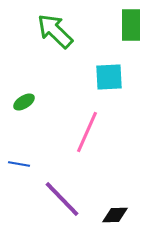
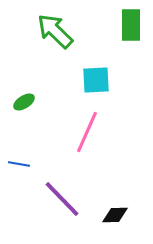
cyan square: moved 13 px left, 3 px down
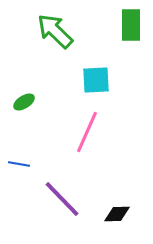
black diamond: moved 2 px right, 1 px up
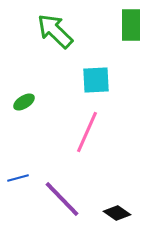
blue line: moved 1 px left, 14 px down; rotated 25 degrees counterclockwise
black diamond: moved 1 px up; rotated 36 degrees clockwise
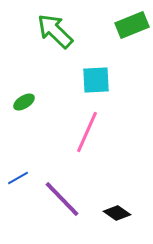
green rectangle: moved 1 px right; rotated 68 degrees clockwise
blue line: rotated 15 degrees counterclockwise
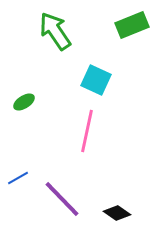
green arrow: rotated 12 degrees clockwise
cyan square: rotated 28 degrees clockwise
pink line: moved 1 px up; rotated 12 degrees counterclockwise
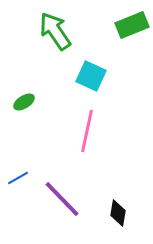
cyan square: moved 5 px left, 4 px up
black diamond: moved 1 px right; rotated 64 degrees clockwise
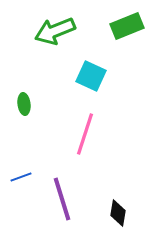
green rectangle: moved 5 px left, 1 px down
green arrow: rotated 78 degrees counterclockwise
green ellipse: moved 2 px down; rotated 65 degrees counterclockwise
pink line: moved 2 px left, 3 px down; rotated 6 degrees clockwise
blue line: moved 3 px right, 1 px up; rotated 10 degrees clockwise
purple line: rotated 27 degrees clockwise
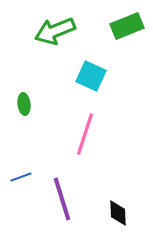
black diamond: rotated 12 degrees counterclockwise
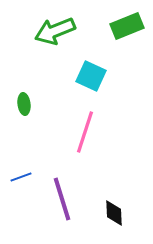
pink line: moved 2 px up
black diamond: moved 4 px left
